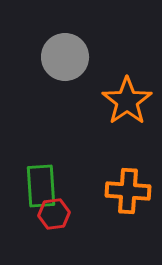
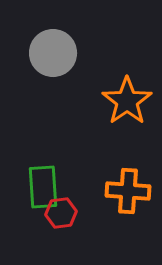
gray circle: moved 12 px left, 4 px up
green rectangle: moved 2 px right, 1 px down
red hexagon: moved 7 px right, 1 px up
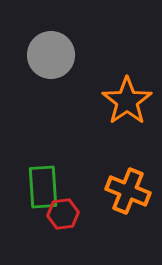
gray circle: moved 2 px left, 2 px down
orange cross: rotated 18 degrees clockwise
red hexagon: moved 2 px right, 1 px down
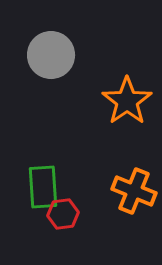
orange cross: moved 6 px right
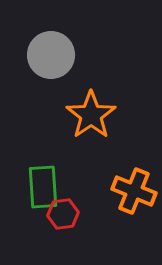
orange star: moved 36 px left, 14 px down
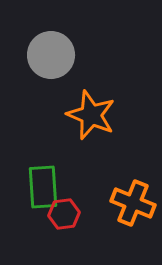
orange star: rotated 15 degrees counterclockwise
orange cross: moved 1 px left, 12 px down
red hexagon: moved 1 px right
